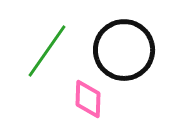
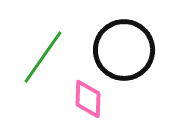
green line: moved 4 px left, 6 px down
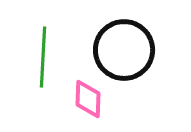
green line: rotated 32 degrees counterclockwise
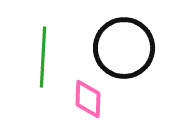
black circle: moved 2 px up
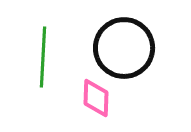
pink diamond: moved 8 px right, 1 px up
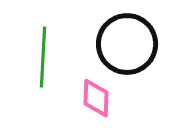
black circle: moved 3 px right, 4 px up
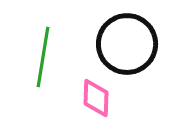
green line: rotated 6 degrees clockwise
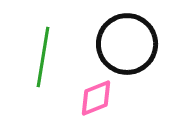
pink diamond: rotated 66 degrees clockwise
